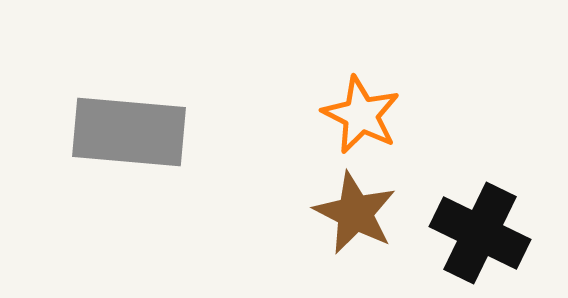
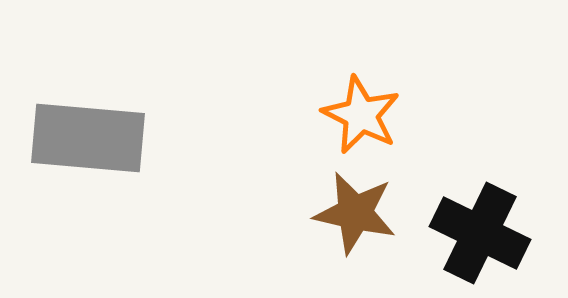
gray rectangle: moved 41 px left, 6 px down
brown star: rotated 14 degrees counterclockwise
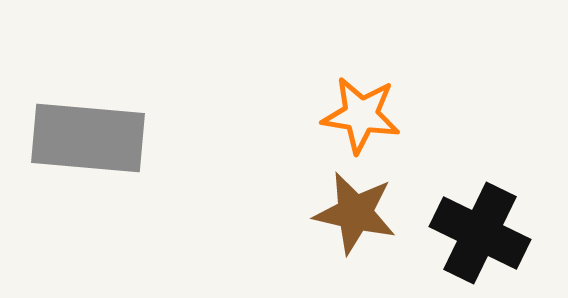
orange star: rotated 18 degrees counterclockwise
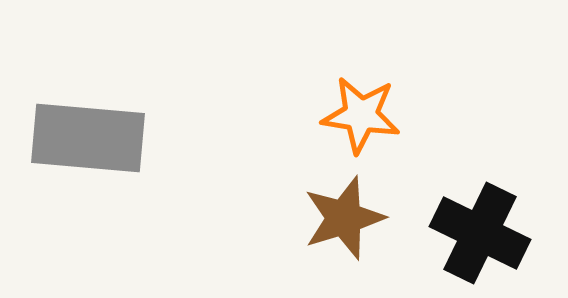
brown star: moved 11 px left, 5 px down; rotated 30 degrees counterclockwise
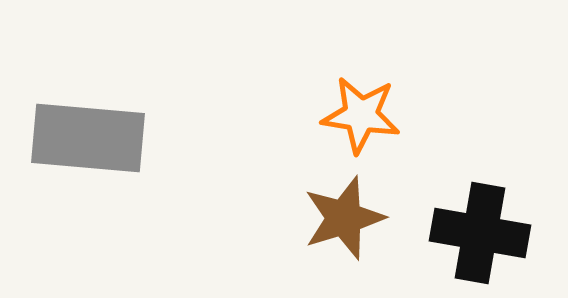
black cross: rotated 16 degrees counterclockwise
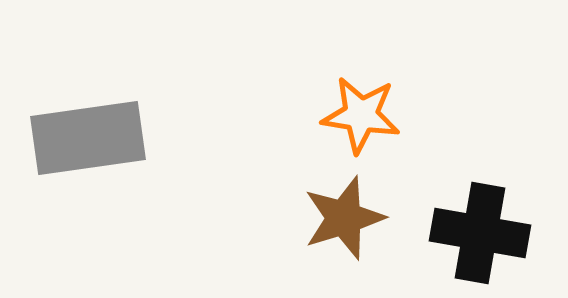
gray rectangle: rotated 13 degrees counterclockwise
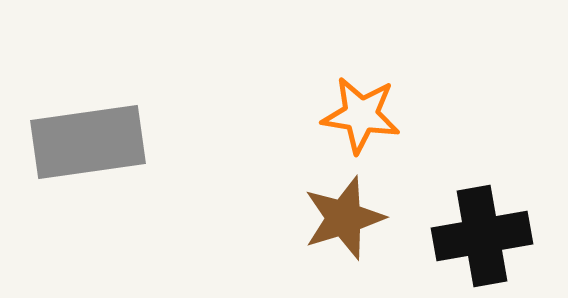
gray rectangle: moved 4 px down
black cross: moved 2 px right, 3 px down; rotated 20 degrees counterclockwise
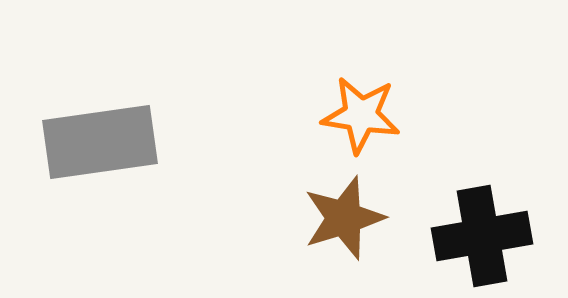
gray rectangle: moved 12 px right
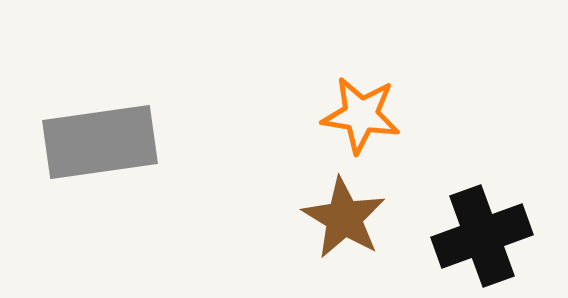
brown star: rotated 24 degrees counterclockwise
black cross: rotated 10 degrees counterclockwise
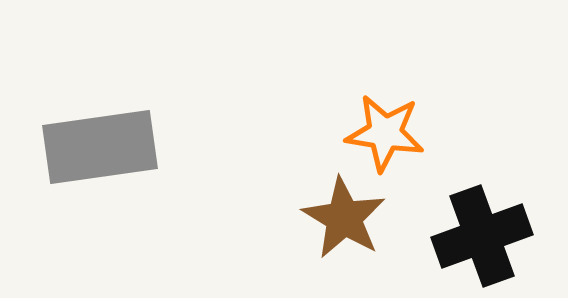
orange star: moved 24 px right, 18 px down
gray rectangle: moved 5 px down
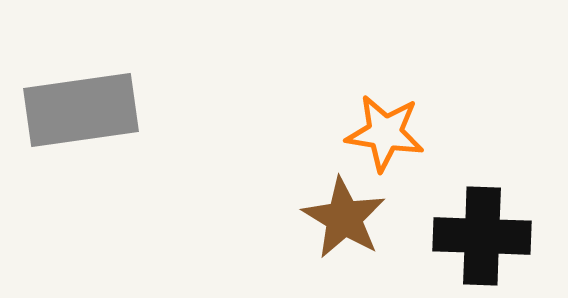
gray rectangle: moved 19 px left, 37 px up
black cross: rotated 22 degrees clockwise
